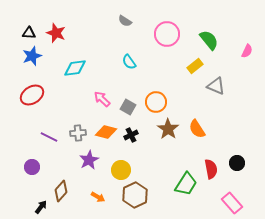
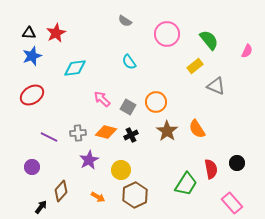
red star: rotated 24 degrees clockwise
brown star: moved 1 px left, 2 px down
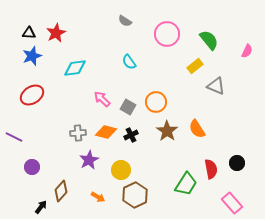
purple line: moved 35 px left
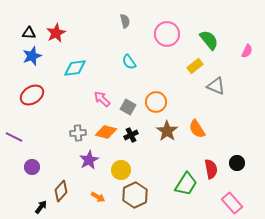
gray semicircle: rotated 136 degrees counterclockwise
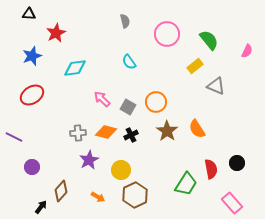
black triangle: moved 19 px up
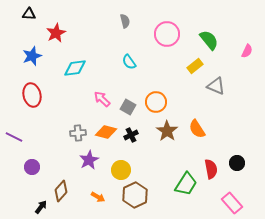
red ellipse: rotated 70 degrees counterclockwise
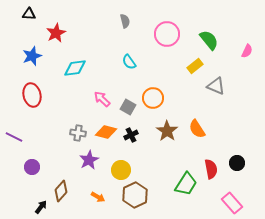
orange circle: moved 3 px left, 4 px up
gray cross: rotated 14 degrees clockwise
